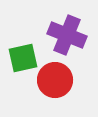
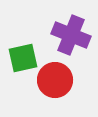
purple cross: moved 4 px right
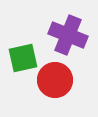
purple cross: moved 3 px left
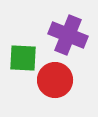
green square: rotated 16 degrees clockwise
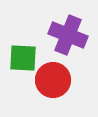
red circle: moved 2 px left
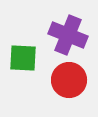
red circle: moved 16 px right
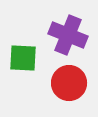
red circle: moved 3 px down
